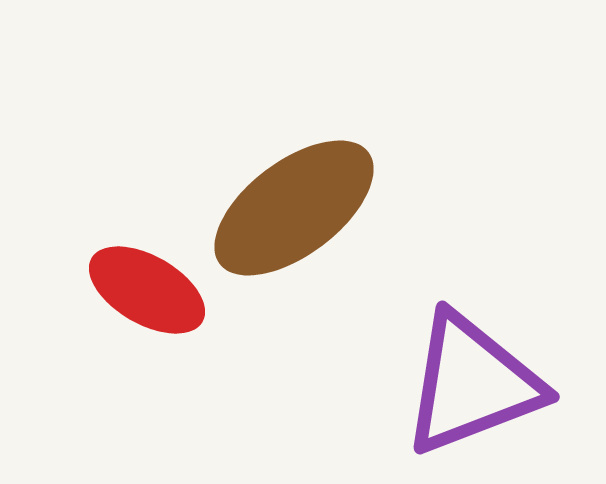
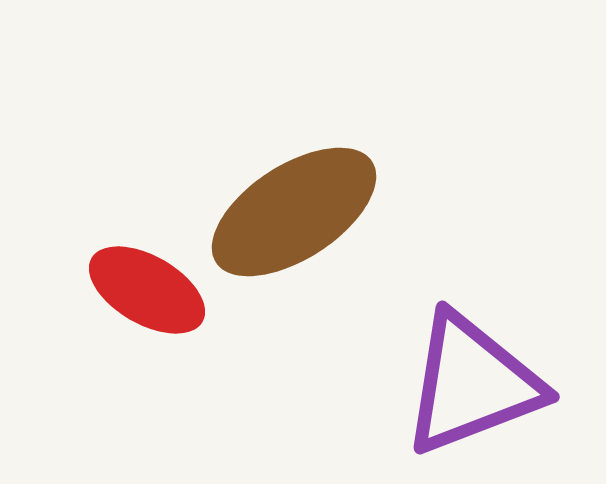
brown ellipse: moved 4 px down; rotated 4 degrees clockwise
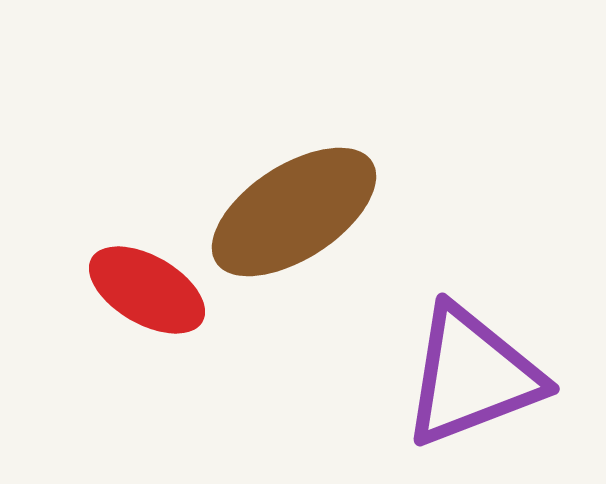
purple triangle: moved 8 px up
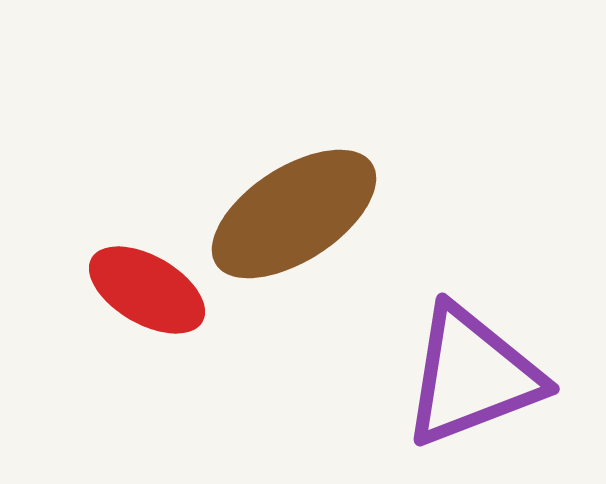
brown ellipse: moved 2 px down
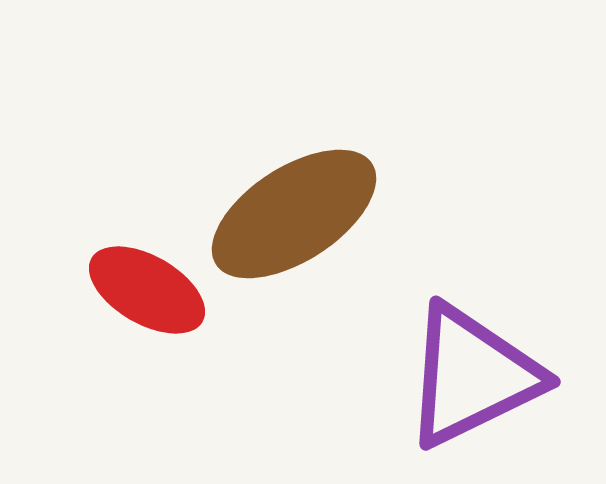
purple triangle: rotated 5 degrees counterclockwise
